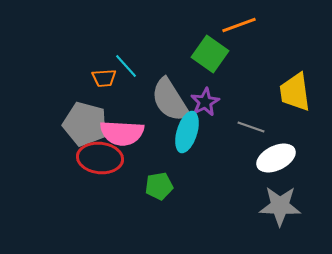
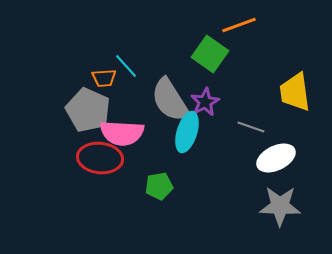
gray pentagon: moved 3 px right, 14 px up; rotated 9 degrees clockwise
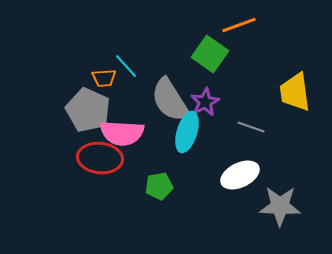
white ellipse: moved 36 px left, 17 px down
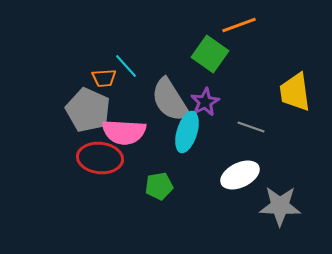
pink semicircle: moved 2 px right, 1 px up
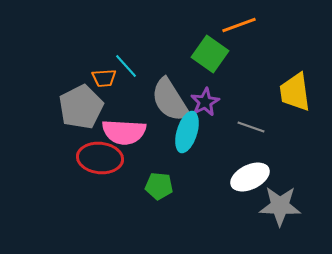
gray pentagon: moved 7 px left, 3 px up; rotated 21 degrees clockwise
white ellipse: moved 10 px right, 2 px down
green pentagon: rotated 16 degrees clockwise
